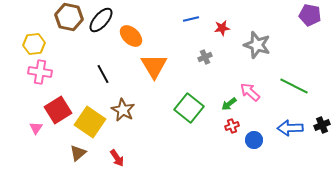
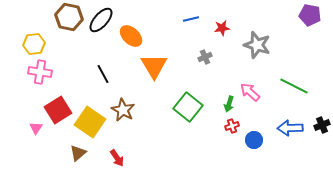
green arrow: rotated 35 degrees counterclockwise
green square: moved 1 px left, 1 px up
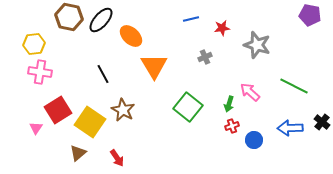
black cross: moved 3 px up; rotated 28 degrees counterclockwise
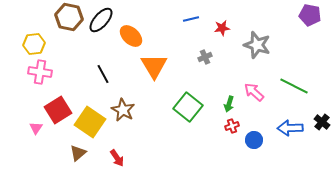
pink arrow: moved 4 px right
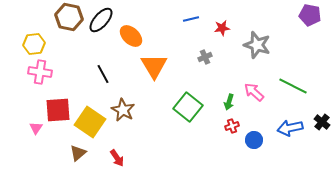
green line: moved 1 px left
green arrow: moved 2 px up
red square: rotated 28 degrees clockwise
blue arrow: rotated 10 degrees counterclockwise
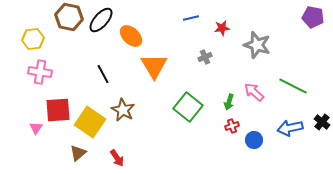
purple pentagon: moved 3 px right, 2 px down
blue line: moved 1 px up
yellow hexagon: moved 1 px left, 5 px up
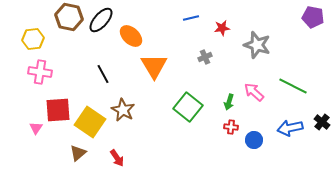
red cross: moved 1 px left, 1 px down; rotated 24 degrees clockwise
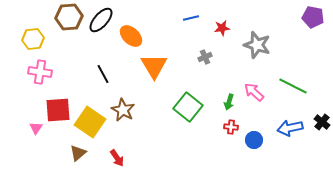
brown hexagon: rotated 16 degrees counterclockwise
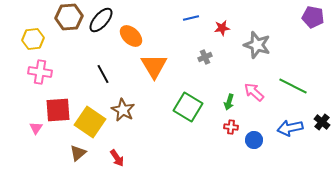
green square: rotated 8 degrees counterclockwise
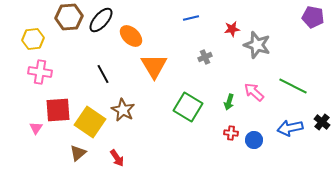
red star: moved 10 px right, 1 px down
red cross: moved 6 px down
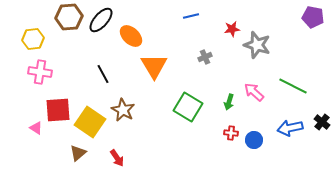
blue line: moved 2 px up
pink triangle: rotated 32 degrees counterclockwise
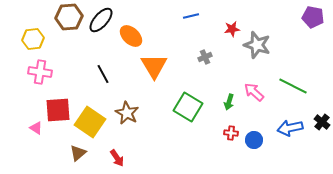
brown star: moved 4 px right, 3 px down
